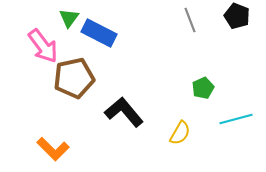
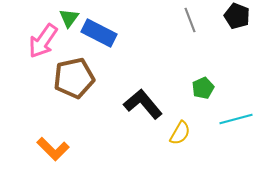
pink arrow: moved 5 px up; rotated 72 degrees clockwise
black L-shape: moved 19 px right, 8 px up
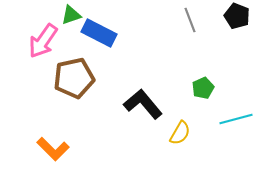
green triangle: moved 2 px right, 3 px up; rotated 35 degrees clockwise
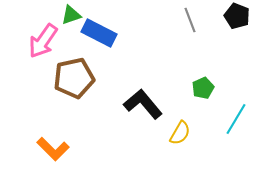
cyan line: rotated 44 degrees counterclockwise
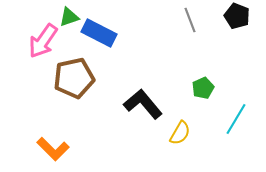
green triangle: moved 2 px left, 2 px down
